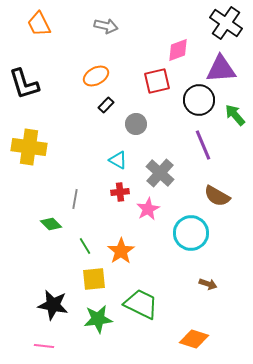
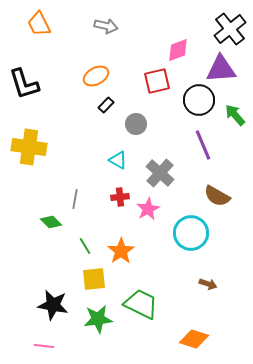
black cross: moved 4 px right, 6 px down; rotated 16 degrees clockwise
red cross: moved 5 px down
green diamond: moved 2 px up
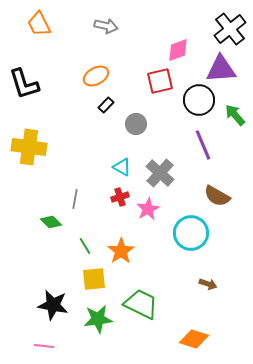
red square: moved 3 px right
cyan triangle: moved 4 px right, 7 px down
red cross: rotated 12 degrees counterclockwise
